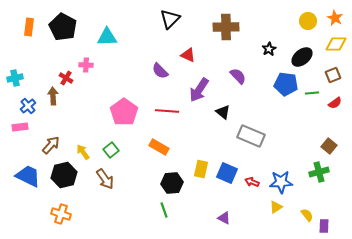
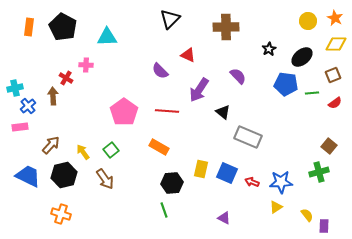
cyan cross at (15, 78): moved 10 px down
gray rectangle at (251, 136): moved 3 px left, 1 px down
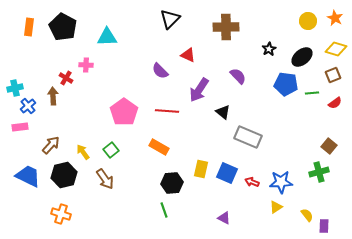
yellow diamond at (336, 44): moved 5 px down; rotated 15 degrees clockwise
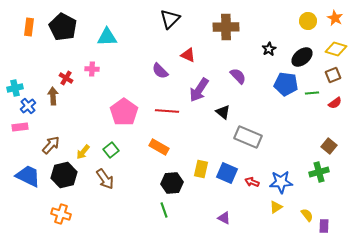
pink cross at (86, 65): moved 6 px right, 4 px down
yellow arrow at (83, 152): rotated 105 degrees counterclockwise
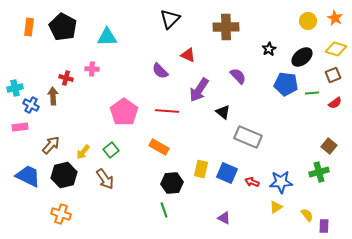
red cross at (66, 78): rotated 16 degrees counterclockwise
blue cross at (28, 106): moved 3 px right, 1 px up; rotated 21 degrees counterclockwise
